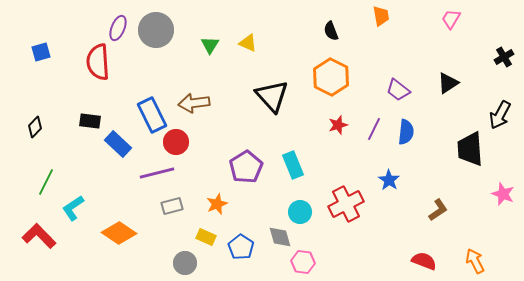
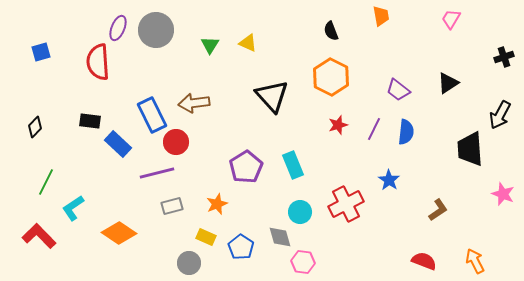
black cross at (504, 57): rotated 12 degrees clockwise
gray circle at (185, 263): moved 4 px right
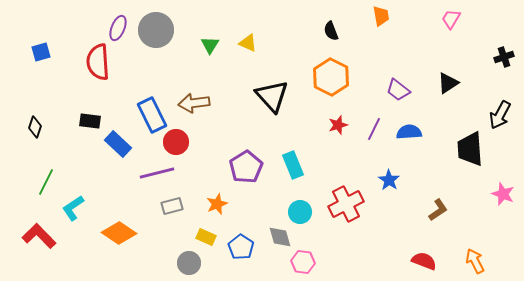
black diamond at (35, 127): rotated 25 degrees counterclockwise
blue semicircle at (406, 132): moved 3 px right; rotated 100 degrees counterclockwise
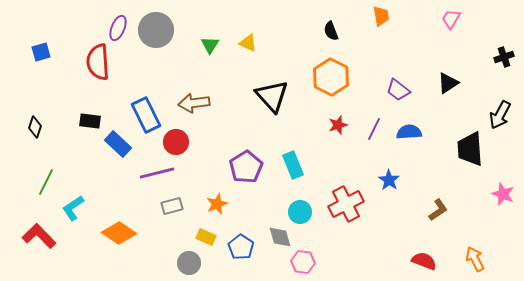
blue rectangle at (152, 115): moved 6 px left
orange arrow at (475, 261): moved 2 px up
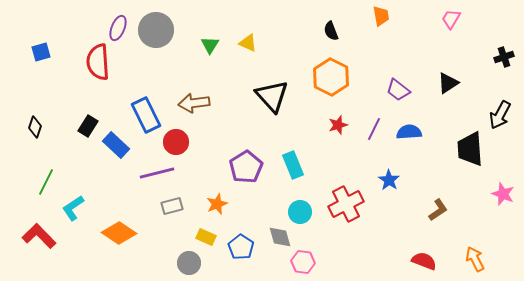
black rectangle at (90, 121): moved 2 px left, 5 px down; rotated 65 degrees counterclockwise
blue rectangle at (118, 144): moved 2 px left, 1 px down
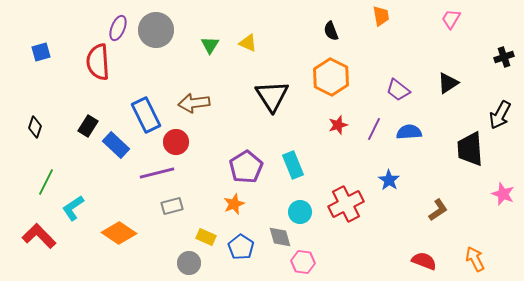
black triangle at (272, 96): rotated 9 degrees clockwise
orange star at (217, 204): moved 17 px right
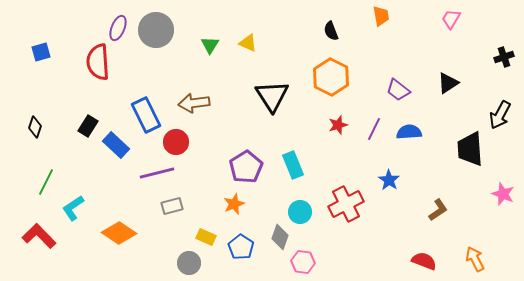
gray diamond at (280, 237): rotated 35 degrees clockwise
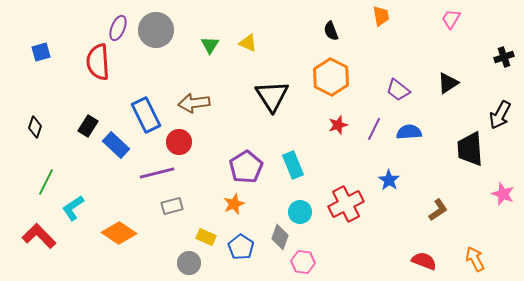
red circle at (176, 142): moved 3 px right
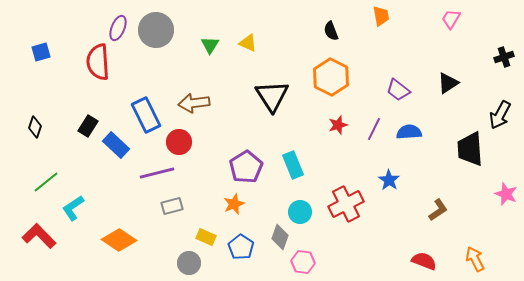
green line at (46, 182): rotated 24 degrees clockwise
pink star at (503, 194): moved 3 px right
orange diamond at (119, 233): moved 7 px down
